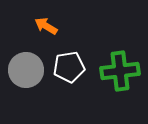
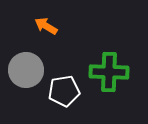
white pentagon: moved 5 px left, 24 px down
green cross: moved 11 px left, 1 px down; rotated 9 degrees clockwise
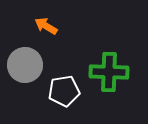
gray circle: moved 1 px left, 5 px up
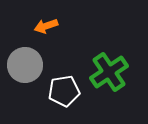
orange arrow: rotated 50 degrees counterclockwise
green cross: rotated 36 degrees counterclockwise
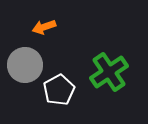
orange arrow: moved 2 px left, 1 px down
white pentagon: moved 5 px left, 1 px up; rotated 20 degrees counterclockwise
